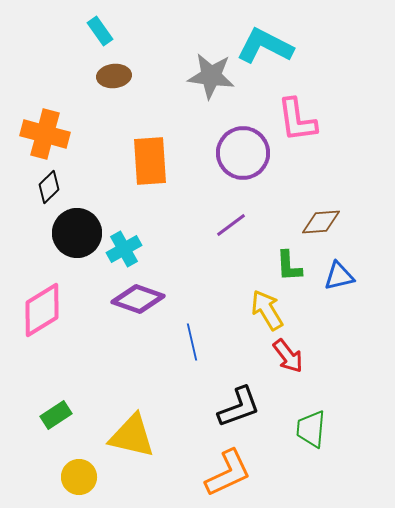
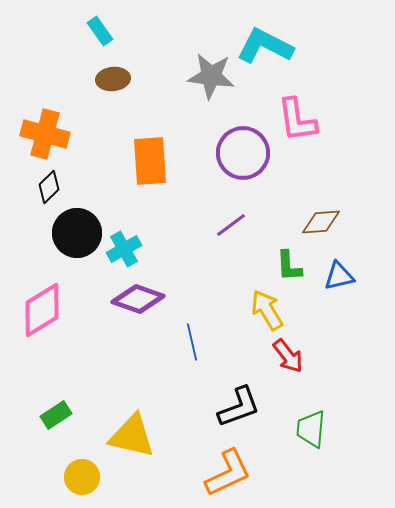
brown ellipse: moved 1 px left, 3 px down
yellow circle: moved 3 px right
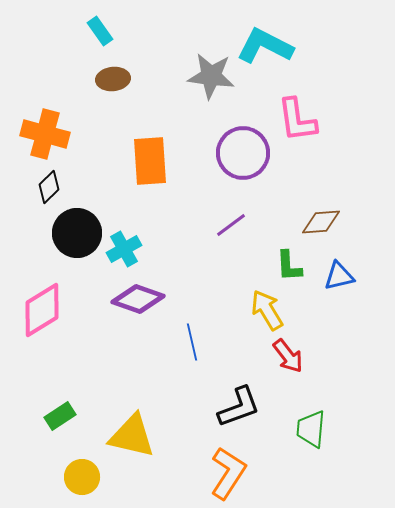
green rectangle: moved 4 px right, 1 px down
orange L-shape: rotated 32 degrees counterclockwise
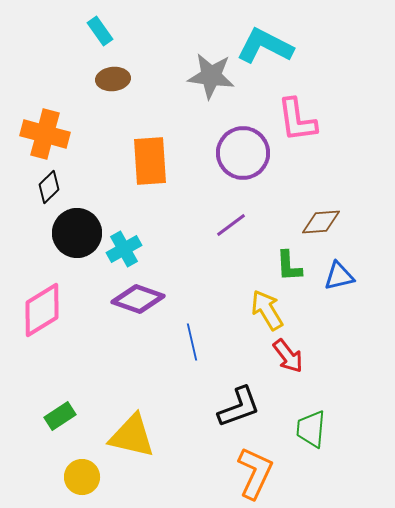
orange L-shape: moved 27 px right; rotated 8 degrees counterclockwise
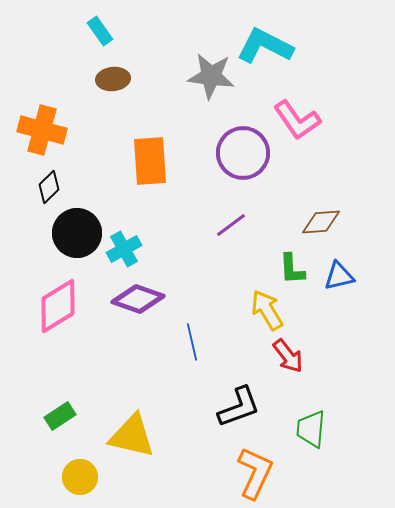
pink L-shape: rotated 27 degrees counterclockwise
orange cross: moved 3 px left, 4 px up
green L-shape: moved 3 px right, 3 px down
pink diamond: moved 16 px right, 4 px up
yellow circle: moved 2 px left
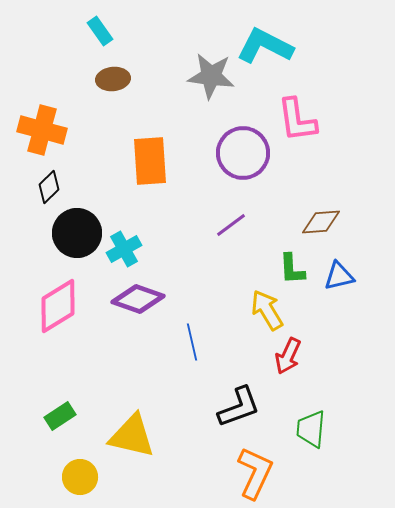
pink L-shape: rotated 27 degrees clockwise
red arrow: rotated 63 degrees clockwise
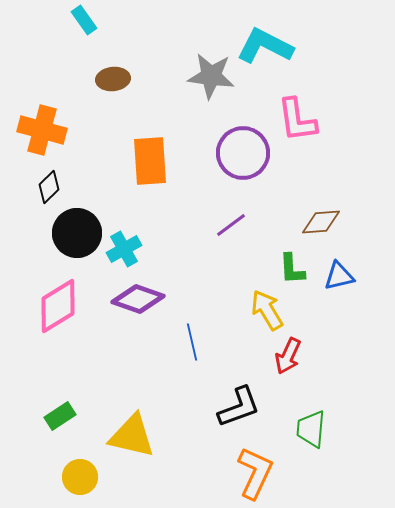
cyan rectangle: moved 16 px left, 11 px up
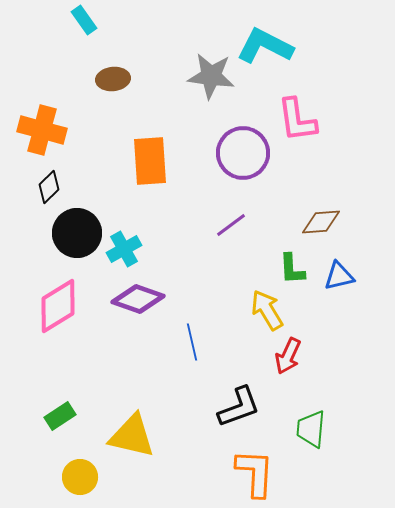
orange L-shape: rotated 22 degrees counterclockwise
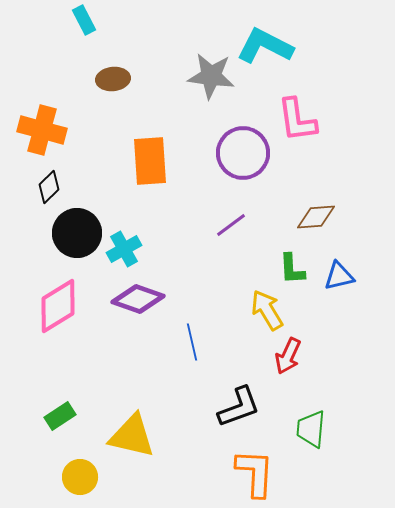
cyan rectangle: rotated 8 degrees clockwise
brown diamond: moved 5 px left, 5 px up
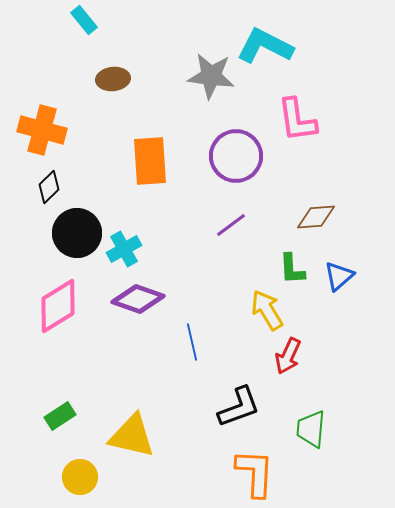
cyan rectangle: rotated 12 degrees counterclockwise
purple circle: moved 7 px left, 3 px down
blue triangle: rotated 28 degrees counterclockwise
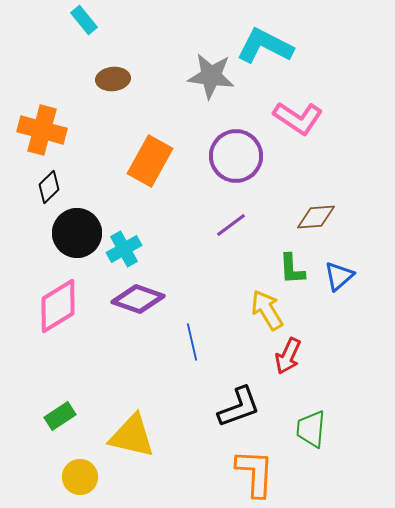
pink L-shape: moved 1 px right, 2 px up; rotated 48 degrees counterclockwise
orange rectangle: rotated 33 degrees clockwise
